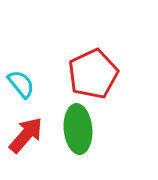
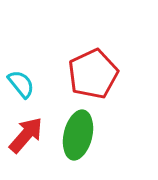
green ellipse: moved 6 px down; rotated 18 degrees clockwise
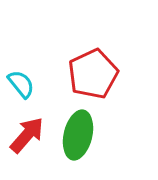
red arrow: moved 1 px right
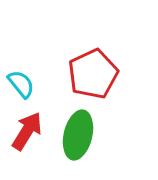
red arrow: moved 4 px up; rotated 9 degrees counterclockwise
